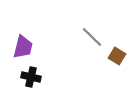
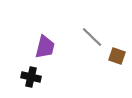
purple trapezoid: moved 22 px right
brown square: rotated 12 degrees counterclockwise
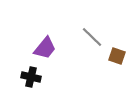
purple trapezoid: moved 1 px down; rotated 25 degrees clockwise
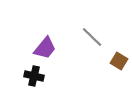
brown square: moved 2 px right, 5 px down; rotated 12 degrees clockwise
black cross: moved 3 px right, 1 px up
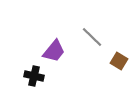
purple trapezoid: moved 9 px right, 3 px down
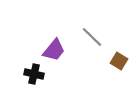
purple trapezoid: moved 1 px up
black cross: moved 2 px up
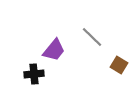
brown square: moved 4 px down
black cross: rotated 18 degrees counterclockwise
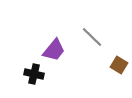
black cross: rotated 18 degrees clockwise
